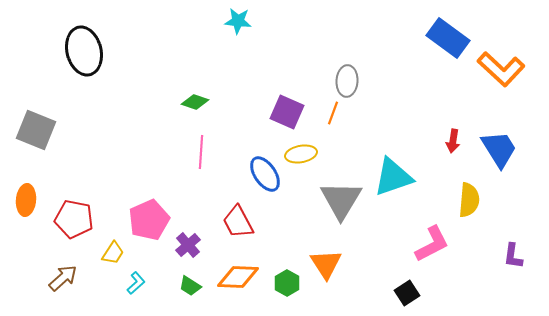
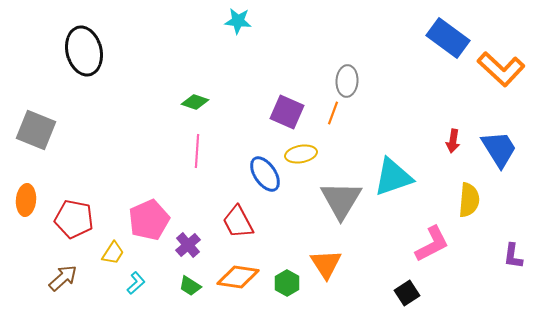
pink line: moved 4 px left, 1 px up
orange diamond: rotated 6 degrees clockwise
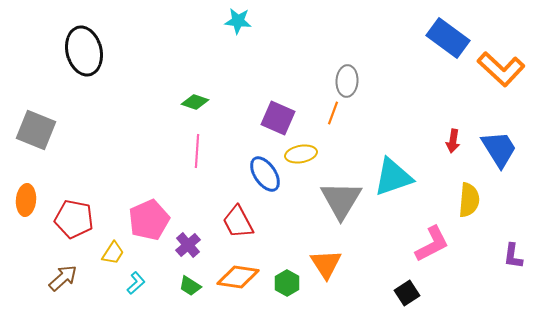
purple square: moved 9 px left, 6 px down
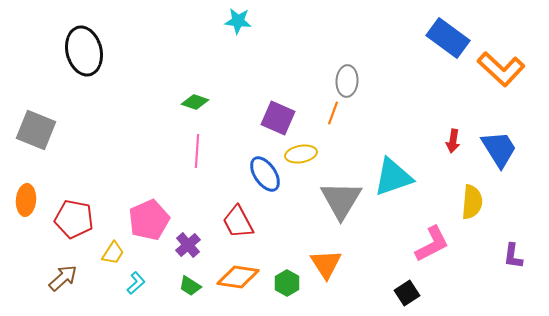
yellow semicircle: moved 3 px right, 2 px down
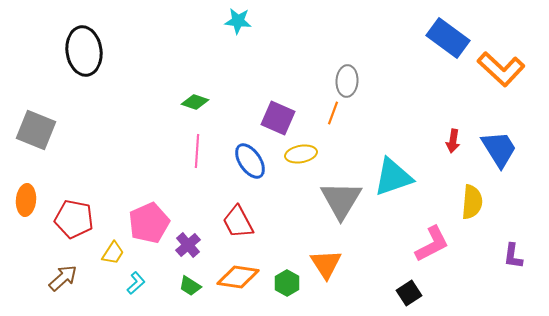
black ellipse: rotated 6 degrees clockwise
blue ellipse: moved 15 px left, 13 px up
pink pentagon: moved 3 px down
black square: moved 2 px right
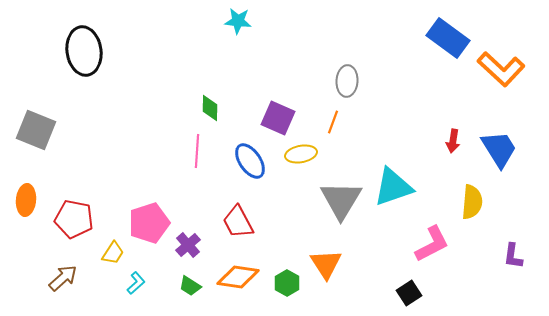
green diamond: moved 15 px right, 6 px down; rotated 72 degrees clockwise
orange line: moved 9 px down
cyan triangle: moved 10 px down
pink pentagon: rotated 6 degrees clockwise
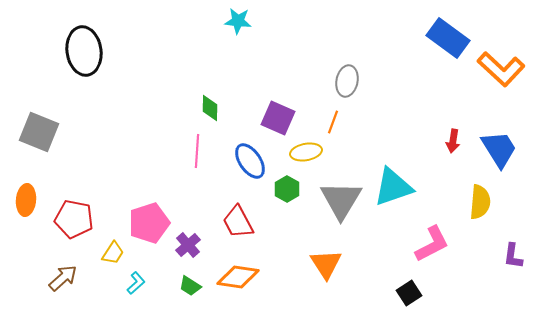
gray ellipse: rotated 8 degrees clockwise
gray square: moved 3 px right, 2 px down
yellow ellipse: moved 5 px right, 2 px up
yellow semicircle: moved 8 px right
green hexagon: moved 94 px up
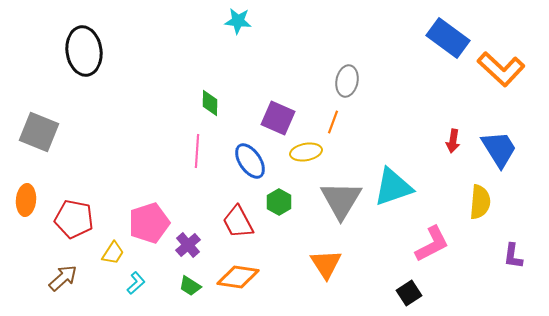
green diamond: moved 5 px up
green hexagon: moved 8 px left, 13 px down
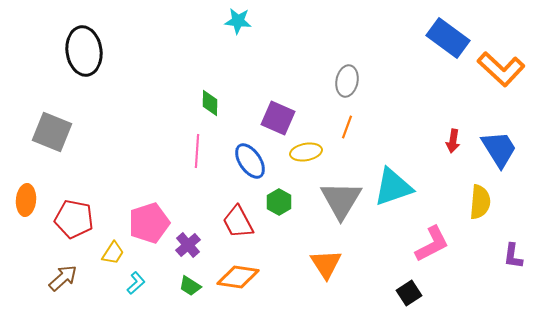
orange line: moved 14 px right, 5 px down
gray square: moved 13 px right
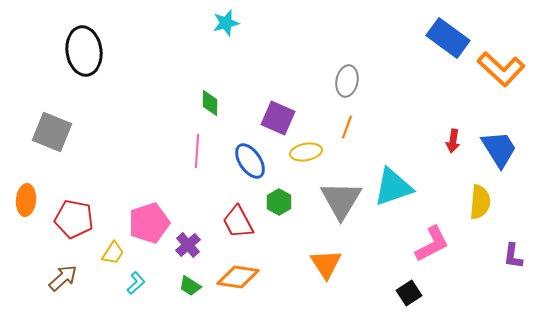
cyan star: moved 12 px left, 2 px down; rotated 20 degrees counterclockwise
